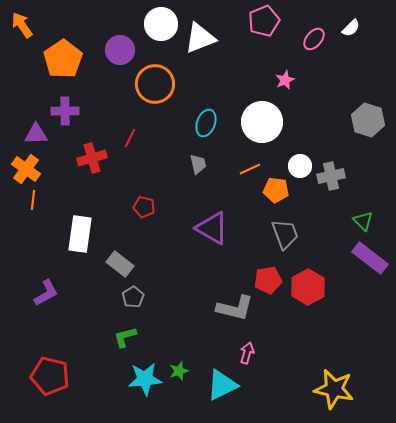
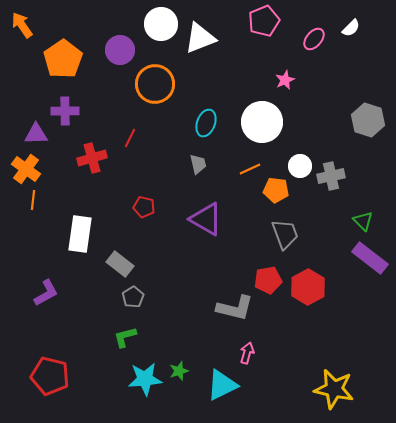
purple triangle at (212, 228): moved 6 px left, 9 px up
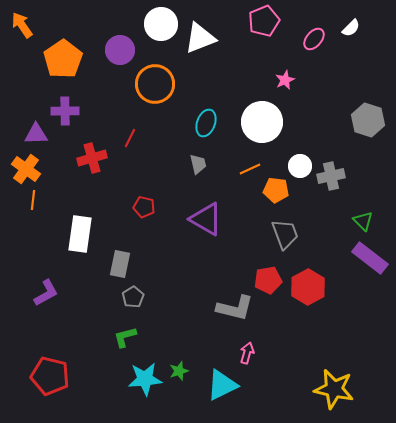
gray rectangle at (120, 264): rotated 64 degrees clockwise
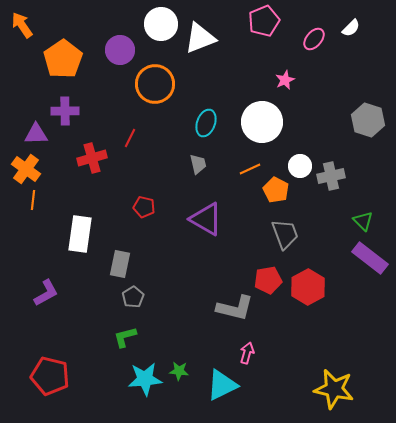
orange pentagon at (276, 190): rotated 20 degrees clockwise
green star at (179, 371): rotated 24 degrees clockwise
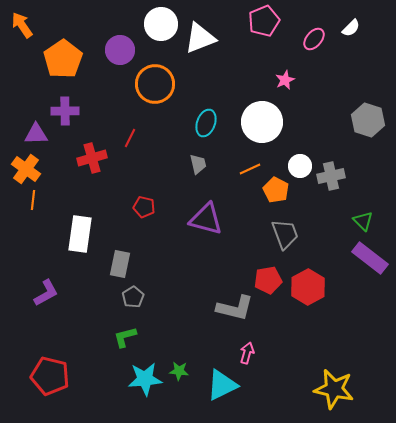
purple triangle at (206, 219): rotated 15 degrees counterclockwise
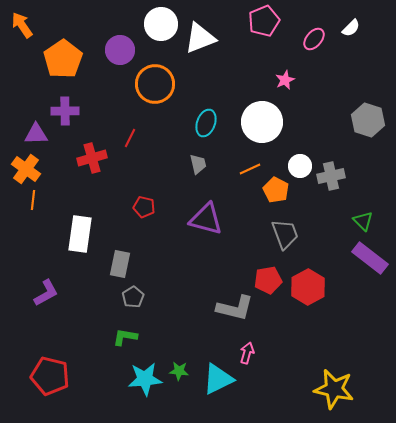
green L-shape at (125, 337): rotated 25 degrees clockwise
cyan triangle at (222, 385): moved 4 px left, 6 px up
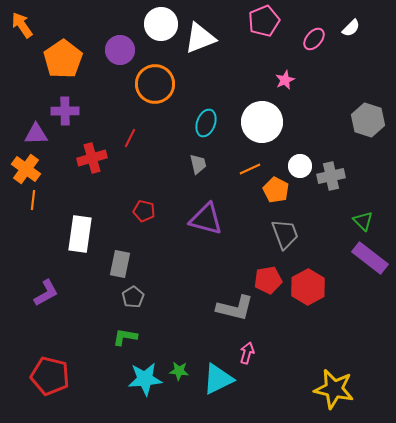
red pentagon at (144, 207): moved 4 px down
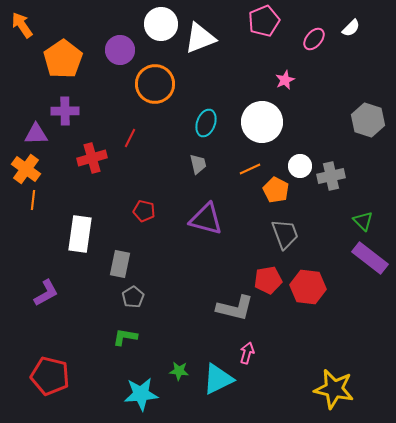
red hexagon at (308, 287): rotated 24 degrees counterclockwise
cyan star at (145, 379): moved 4 px left, 15 px down
